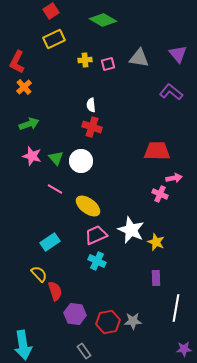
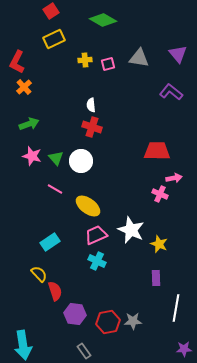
yellow star: moved 3 px right, 2 px down
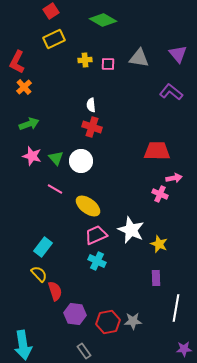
pink square: rotated 16 degrees clockwise
cyan rectangle: moved 7 px left, 5 px down; rotated 18 degrees counterclockwise
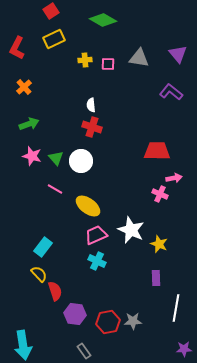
red L-shape: moved 14 px up
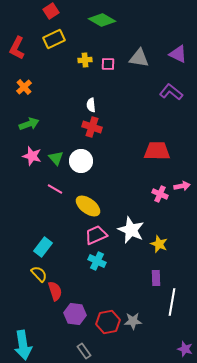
green diamond: moved 1 px left
purple triangle: rotated 24 degrees counterclockwise
pink arrow: moved 8 px right, 8 px down
white line: moved 4 px left, 6 px up
purple star: moved 1 px right; rotated 21 degrees clockwise
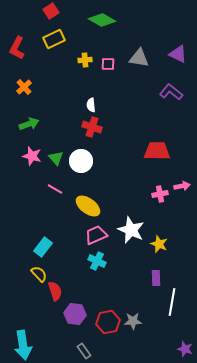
pink cross: rotated 35 degrees counterclockwise
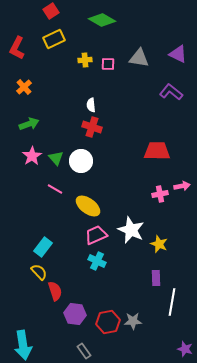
pink star: rotated 24 degrees clockwise
yellow semicircle: moved 2 px up
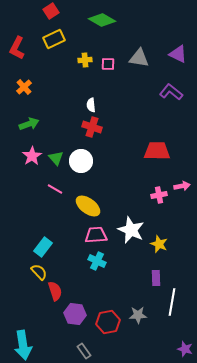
pink cross: moved 1 px left, 1 px down
pink trapezoid: rotated 20 degrees clockwise
gray star: moved 5 px right, 6 px up
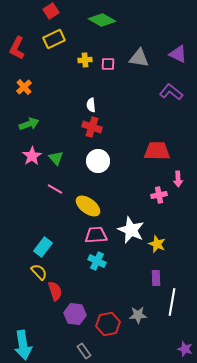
white circle: moved 17 px right
pink arrow: moved 4 px left, 7 px up; rotated 98 degrees clockwise
yellow star: moved 2 px left
red hexagon: moved 2 px down
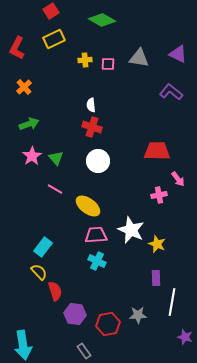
pink arrow: rotated 35 degrees counterclockwise
purple star: moved 12 px up
